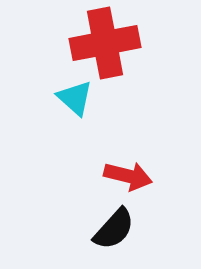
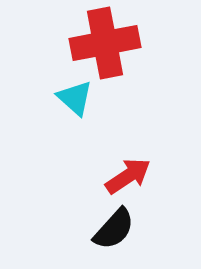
red arrow: rotated 48 degrees counterclockwise
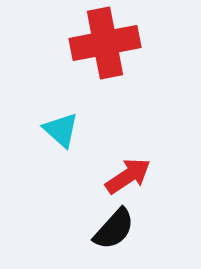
cyan triangle: moved 14 px left, 32 px down
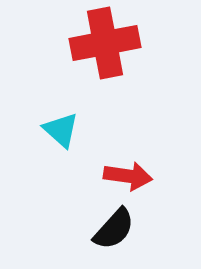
red arrow: rotated 42 degrees clockwise
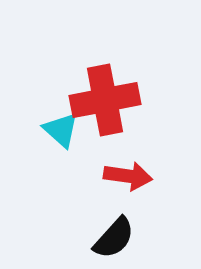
red cross: moved 57 px down
black semicircle: moved 9 px down
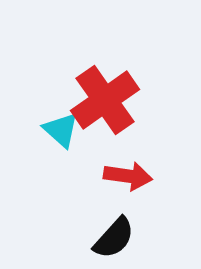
red cross: rotated 24 degrees counterclockwise
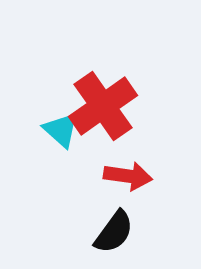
red cross: moved 2 px left, 6 px down
black semicircle: moved 6 px up; rotated 6 degrees counterclockwise
